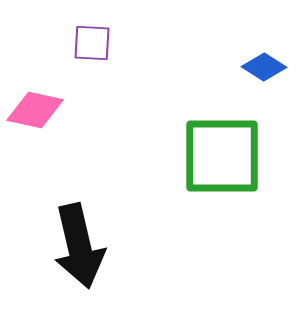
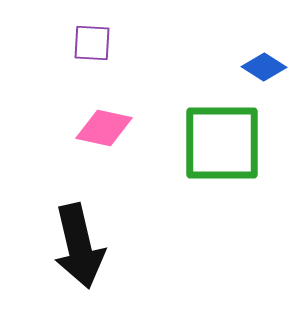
pink diamond: moved 69 px right, 18 px down
green square: moved 13 px up
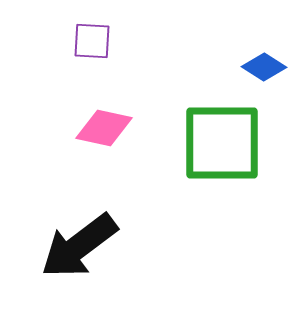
purple square: moved 2 px up
black arrow: rotated 66 degrees clockwise
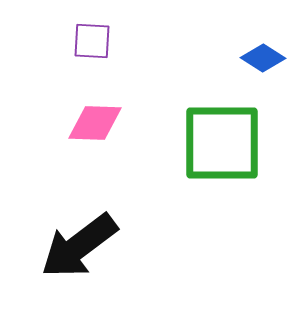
blue diamond: moved 1 px left, 9 px up
pink diamond: moved 9 px left, 5 px up; rotated 10 degrees counterclockwise
